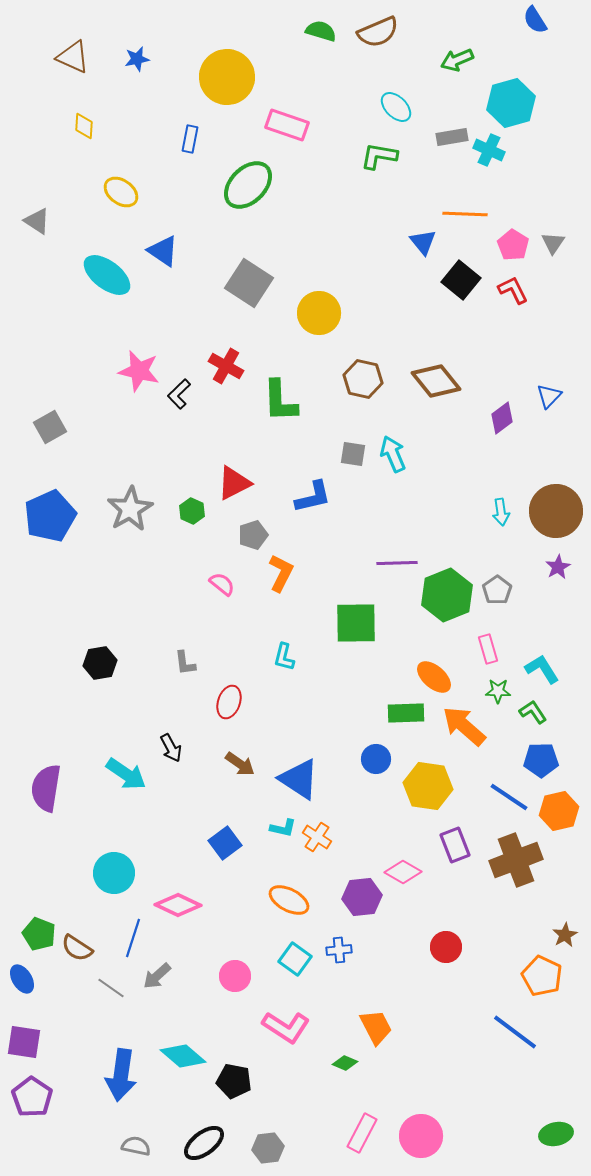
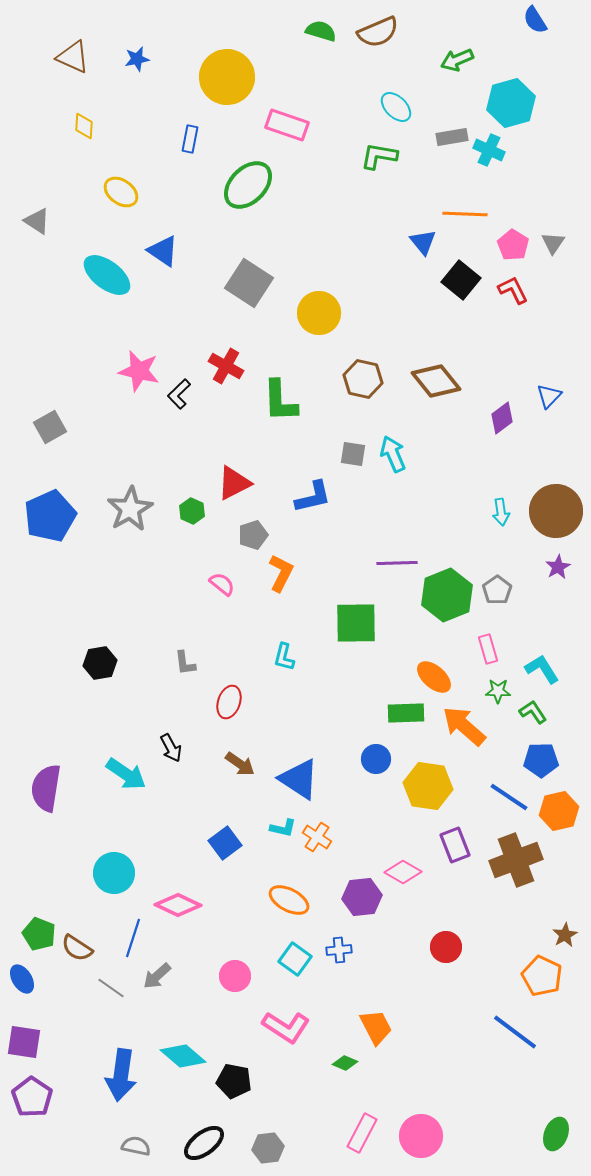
green ellipse at (556, 1134): rotated 56 degrees counterclockwise
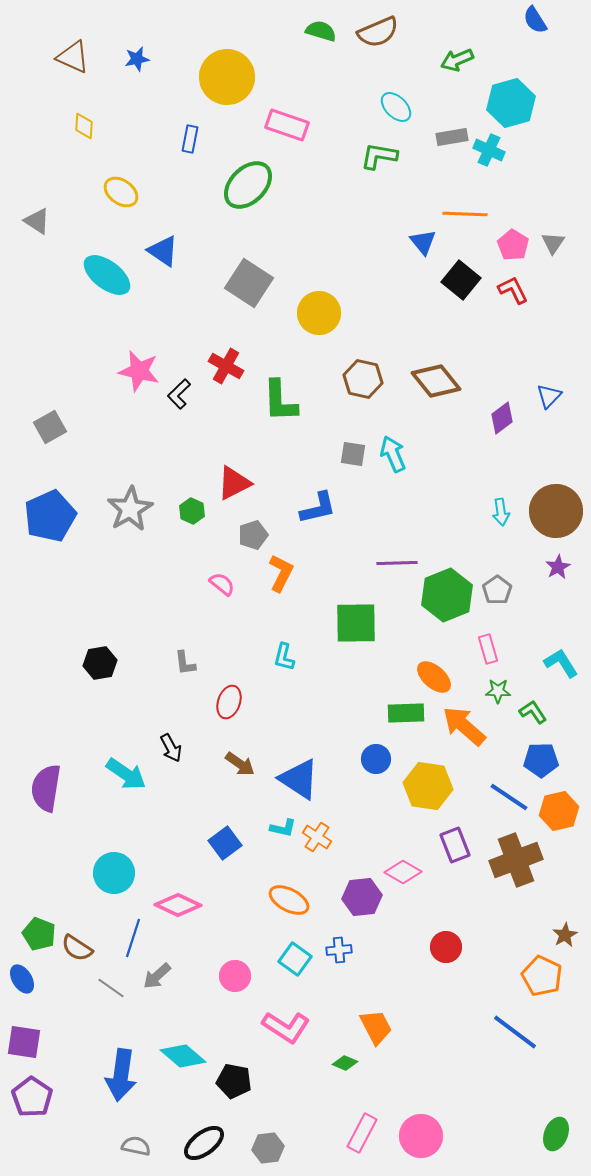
blue L-shape at (313, 497): moved 5 px right, 11 px down
cyan L-shape at (542, 669): moved 19 px right, 6 px up
